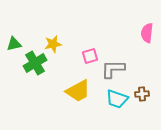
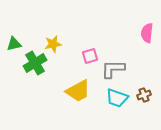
brown cross: moved 2 px right, 1 px down; rotated 16 degrees counterclockwise
cyan trapezoid: moved 1 px up
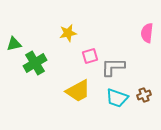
yellow star: moved 15 px right, 11 px up
gray L-shape: moved 2 px up
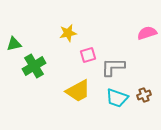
pink semicircle: rotated 66 degrees clockwise
pink square: moved 2 px left, 1 px up
green cross: moved 1 px left, 3 px down
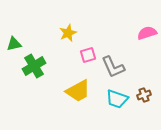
yellow star: rotated 12 degrees counterclockwise
gray L-shape: rotated 115 degrees counterclockwise
cyan trapezoid: moved 1 px down
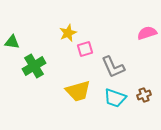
green triangle: moved 2 px left, 2 px up; rotated 21 degrees clockwise
pink square: moved 3 px left, 6 px up
yellow trapezoid: rotated 12 degrees clockwise
cyan trapezoid: moved 2 px left, 1 px up
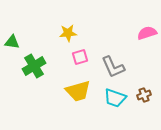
yellow star: rotated 18 degrees clockwise
pink square: moved 5 px left, 8 px down
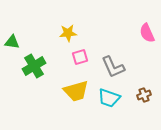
pink semicircle: rotated 96 degrees counterclockwise
yellow trapezoid: moved 2 px left
cyan trapezoid: moved 6 px left
